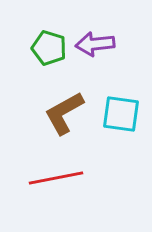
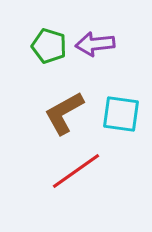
green pentagon: moved 2 px up
red line: moved 20 px right, 7 px up; rotated 24 degrees counterclockwise
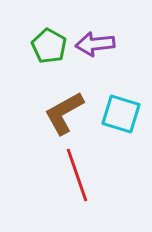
green pentagon: rotated 12 degrees clockwise
cyan square: rotated 9 degrees clockwise
red line: moved 1 px right, 4 px down; rotated 74 degrees counterclockwise
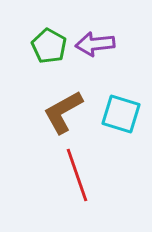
brown L-shape: moved 1 px left, 1 px up
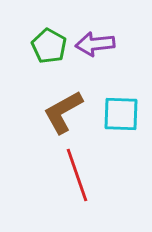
cyan square: rotated 15 degrees counterclockwise
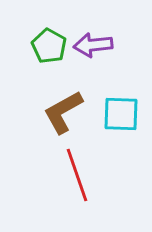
purple arrow: moved 2 px left, 1 px down
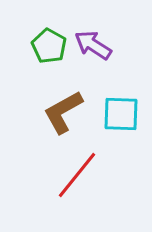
purple arrow: rotated 39 degrees clockwise
red line: rotated 58 degrees clockwise
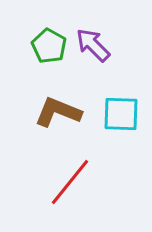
purple arrow: rotated 12 degrees clockwise
brown L-shape: moved 5 px left; rotated 51 degrees clockwise
red line: moved 7 px left, 7 px down
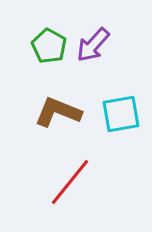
purple arrow: rotated 93 degrees counterclockwise
cyan square: rotated 12 degrees counterclockwise
